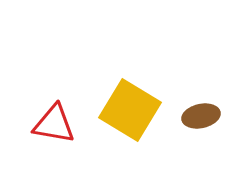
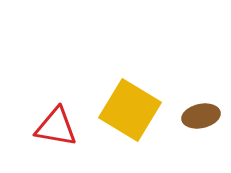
red triangle: moved 2 px right, 3 px down
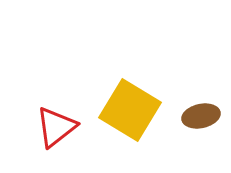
red triangle: rotated 48 degrees counterclockwise
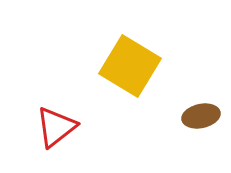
yellow square: moved 44 px up
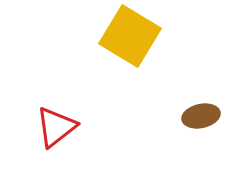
yellow square: moved 30 px up
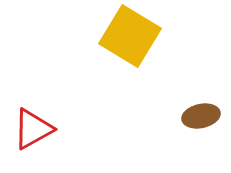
red triangle: moved 23 px left, 2 px down; rotated 9 degrees clockwise
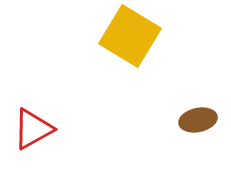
brown ellipse: moved 3 px left, 4 px down
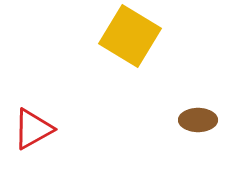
brown ellipse: rotated 12 degrees clockwise
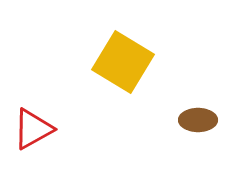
yellow square: moved 7 px left, 26 px down
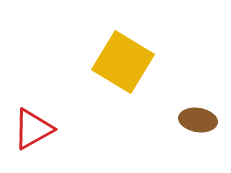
brown ellipse: rotated 9 degrees clockwise
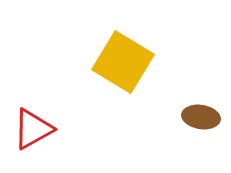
brown ellipse: moved 3 px right, 3 px up
